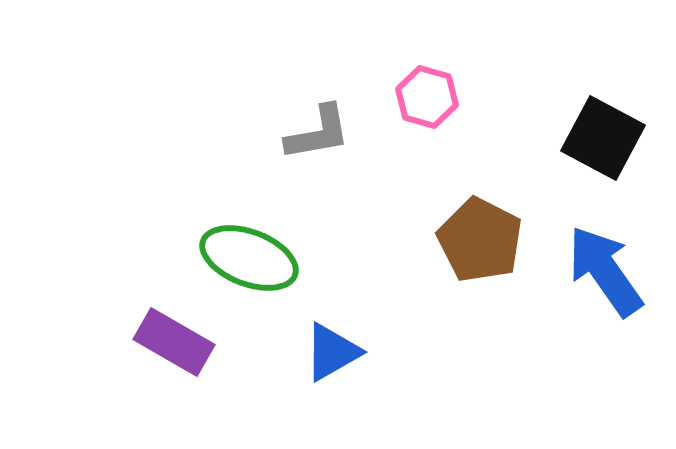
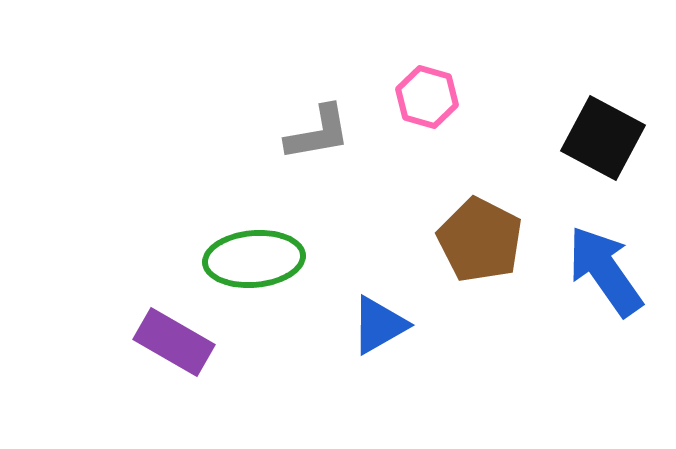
green ellipse: moved 5 px right, 1 px down; rotated 26 degrees counterclockwise
blue triangle: moved 47 px right, 27 px up
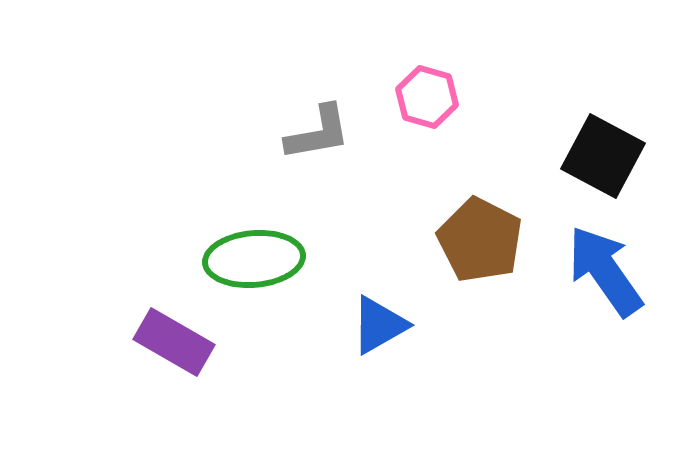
black square: moved 18 px down
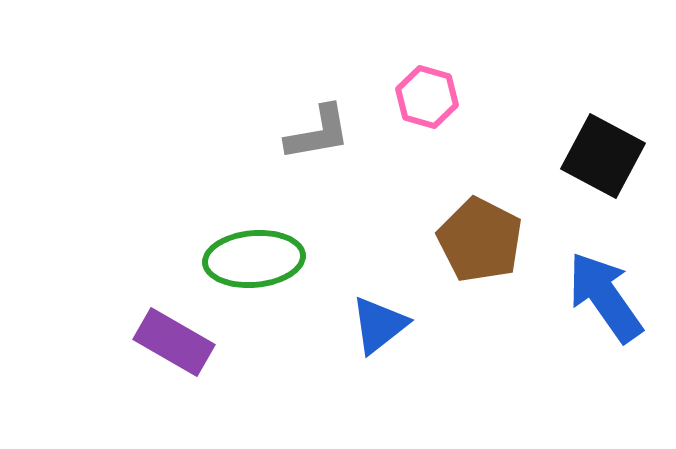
blue arrow: moved 26 px down
blue triangle: rotated 8 degrees counterclockwise
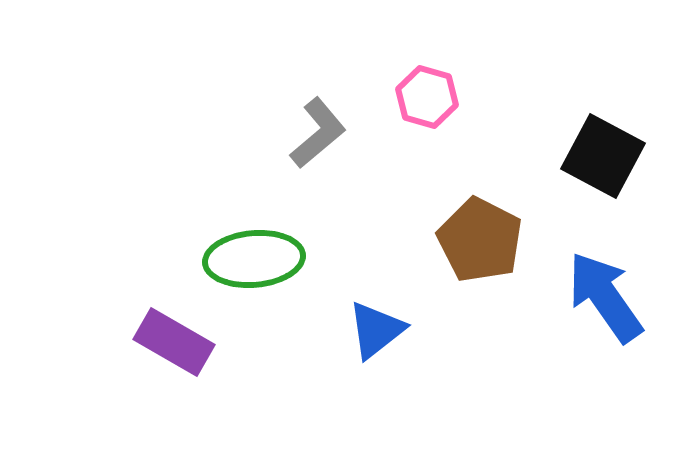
gray L-shape: rotated 30 degrees counterclockwise
blue triangle: moved 3 px left, 5 px down
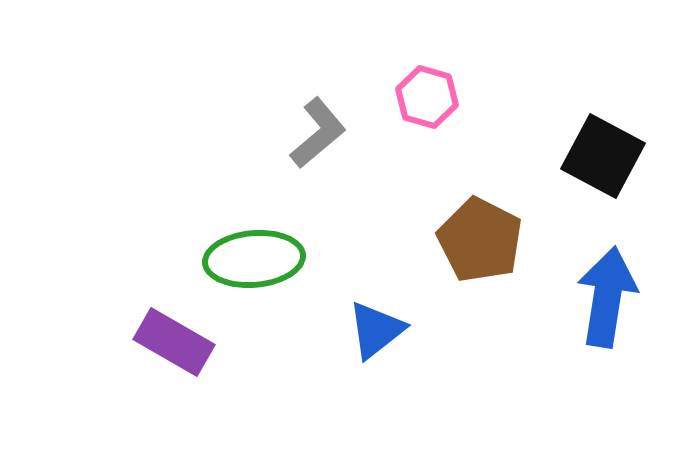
blue arrow: moved 2 px right; rotated 44 degrees clockwise
